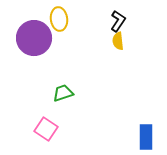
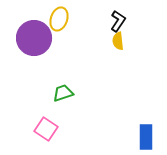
yellow ellipse: rotated 25 degrees clockwise
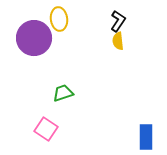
yellow ellipse: rotated 25 degrees counterclockwise
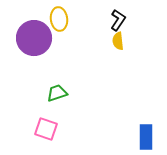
black L-shape: moved 1 px up
green trapezoid: moved 6 px left
pink square: rotated 15 degrees counterclockwise
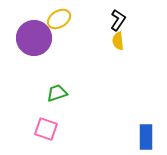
yellow ellipse: rotated 65 degrees clockwise
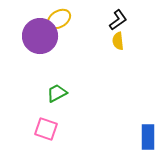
black L-shape: rotated 20 degrees clockwise
purple circle: moved 6 px right, 2 px up
green trapezoid: rotated 10 degrees counterclockwise
blue rectangle: moved 2 px right
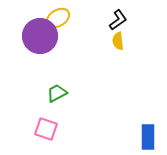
yellow ellipse: moved 1 px left, 1 px up
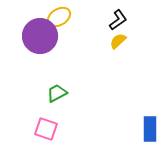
yellow ellipse: moved 1 px right, 1 px up
yellow semicircle: rotated 54 degrees clockwise
blue rectangle: moved 2 px right, 8 px up
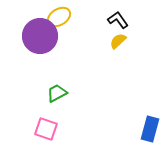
black L-shape: rotated 90 degrees counterclockwise
blue rectangle: rotated 15 degrees clockwise
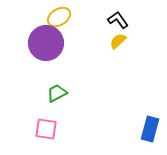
purple circle: moved 6 px right, 7 px down
pink square: rotated 10 degrees counterclockwise
